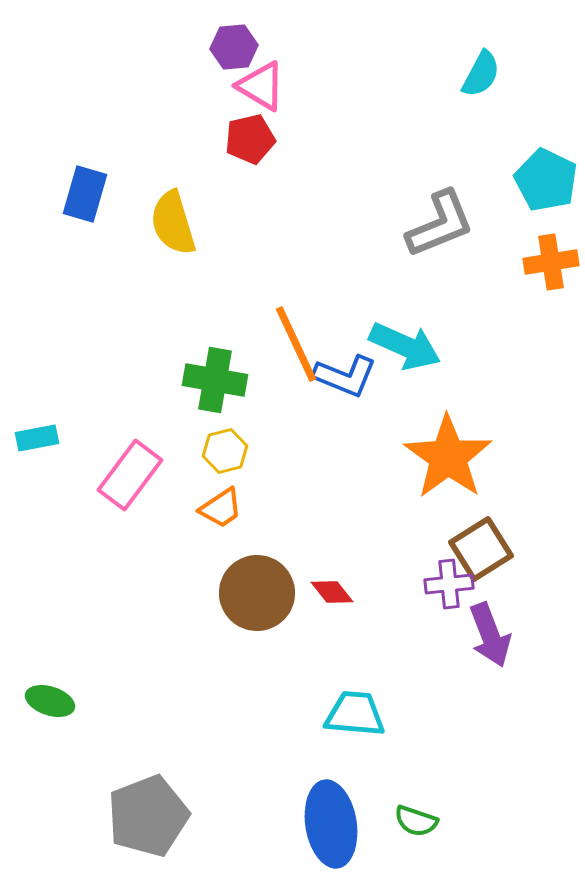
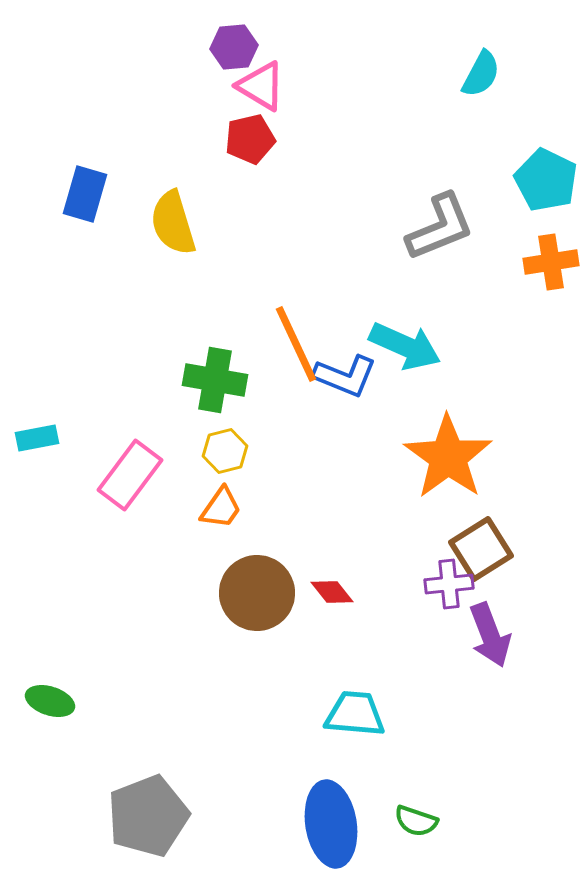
gray L-shape: moved 3 px down
orange trapezoid: rotated 21 degrees counterclockwise
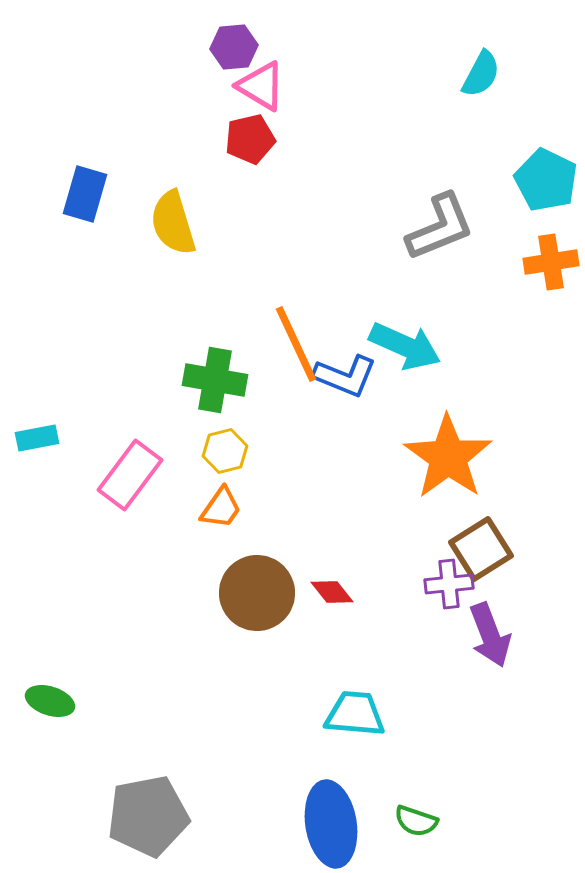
gray pentagon: rotated 10 degrees clockwise
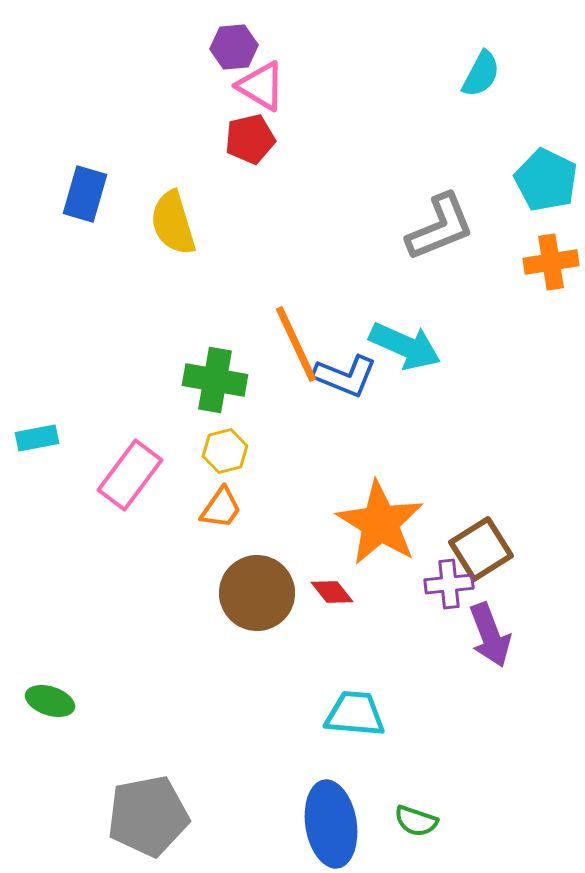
orange star: moved 68 px left, 66 px down; rotated 4 degrees counterclockwise
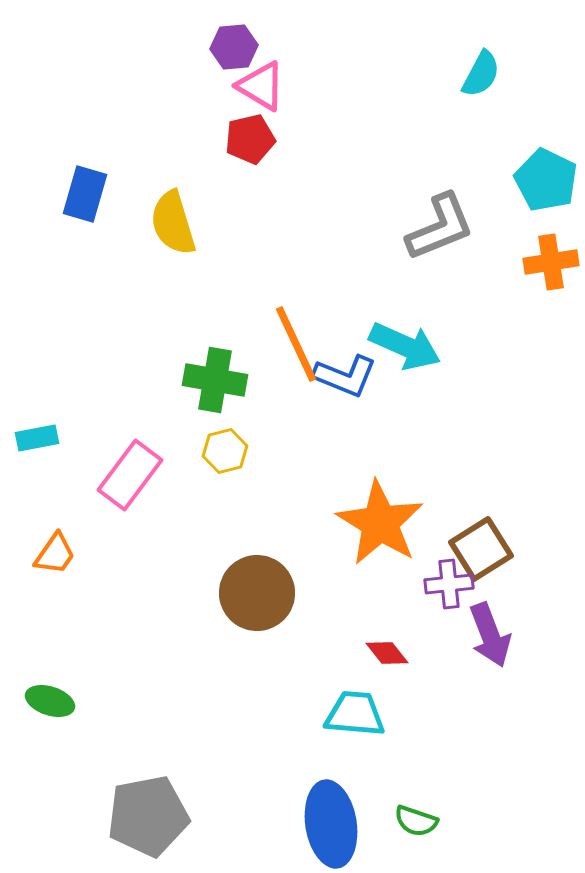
orange trapezoid: moved 166 px left, 46 px down
red diamond: moved 55 px right, 61 px down
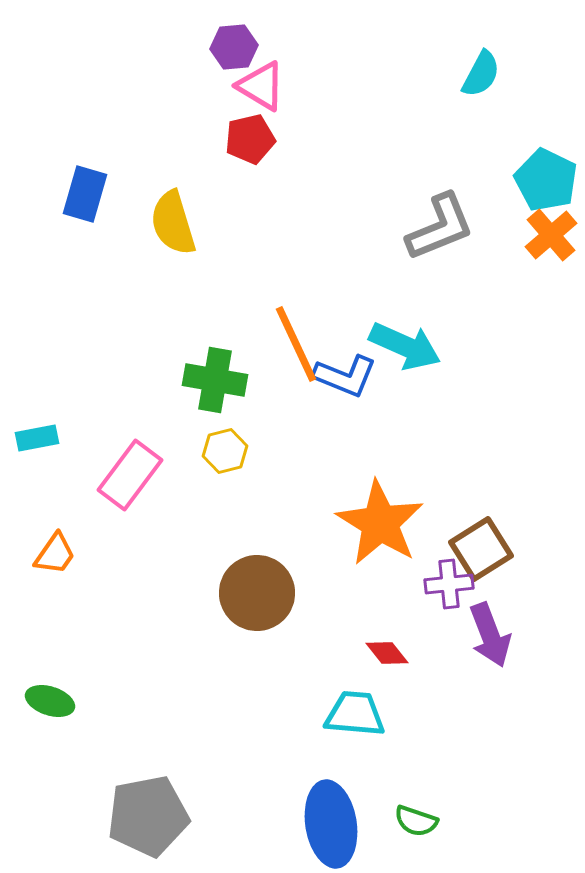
orange cross: moved 27 px up; rotated 32 degrees counterclockwise
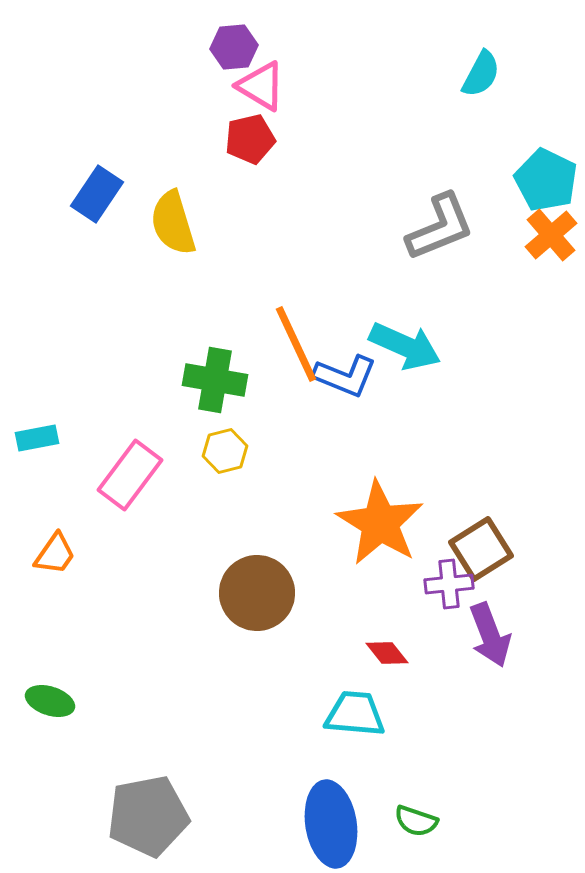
blue rectangle: moved 12 px right; rotated 18 degrees clockwise
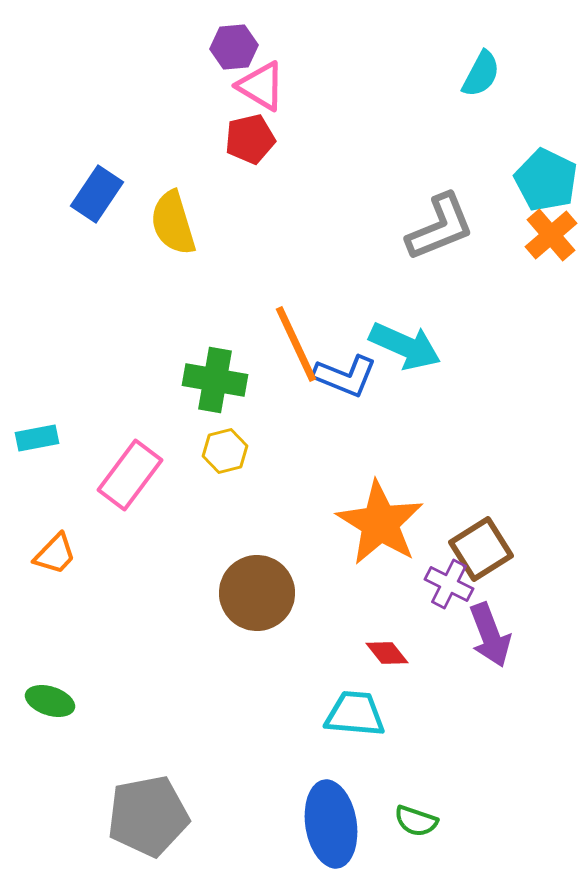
orange trapezoid: rotated 9 degrees clockwise
purple cross: rotated 33 degrees clockwise
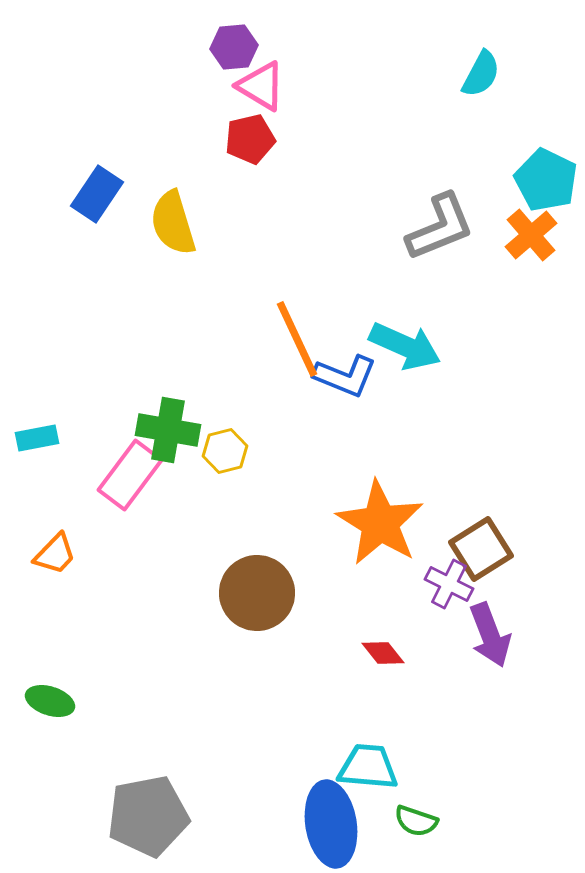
orange cross: moved 20 px left
orange line: moved 1 px right, 5 px up
green cross: moved 47 px left, 50 px down
red diamond: moved 4 px left
cyan trapezoid: moved 13 px right, 53 px down
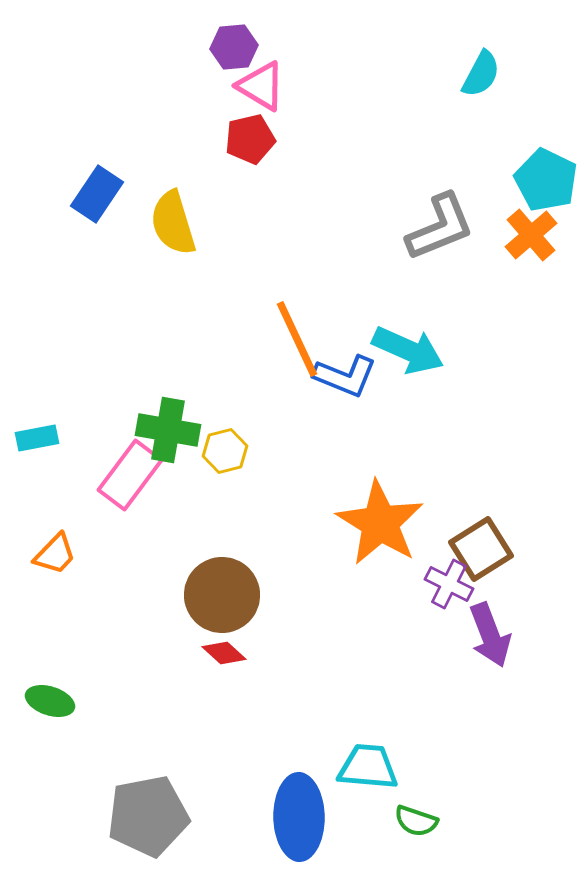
cyan arrow: moved 3 px right, 4 px down
brown circle: moved 35 px left, 2 px down
red diamond: moved 159 px left; rotated 9 degrees counterclockwise
blue ellipse: moved 32 px left, 7 px up; rotated 8 degrees clockwise
